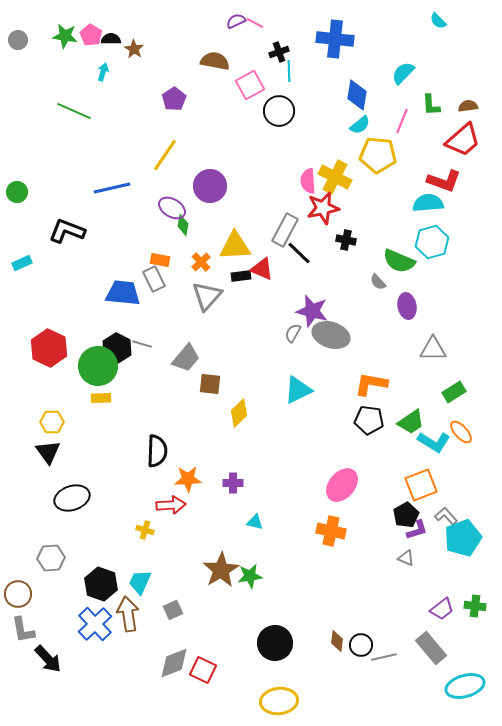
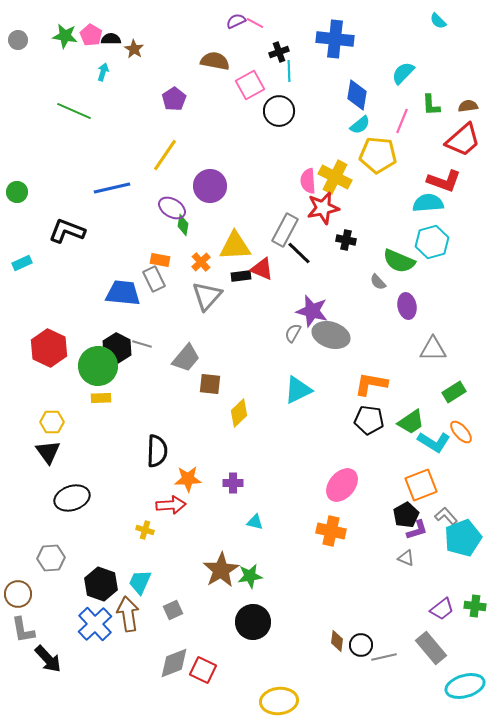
black circle at (275, 643): moved 22 px left, 21 px up
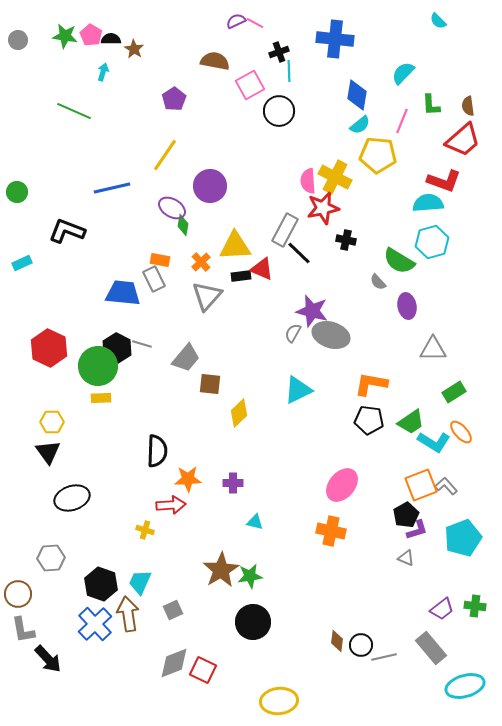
brown semicircle at (468, 106): rotated 90 degrees counterclockwise
green semicircle at (399, 261): rotated 8 degrees clockwise
gray L-shape at (446, 516): moved 30 px up
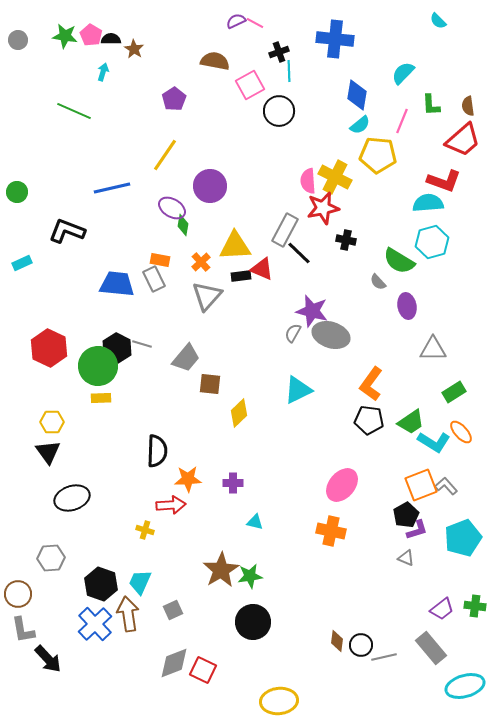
blue trapezoid at (123, 293): moved 6 px left, 9 px up
orange L-shape at (371, 384): rotated 64 degrees counterclockwise
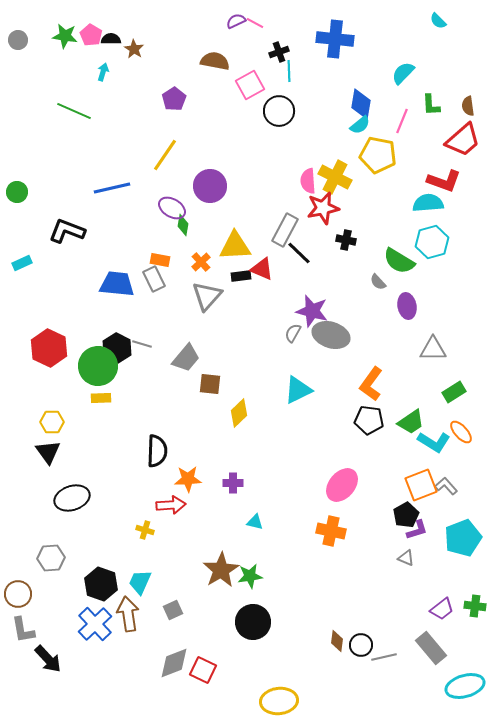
blue diamond at (357, 95): moved 4 px right, 9 px down
yellow pentagon at (378, 155): rotated 6 degrees clockwise
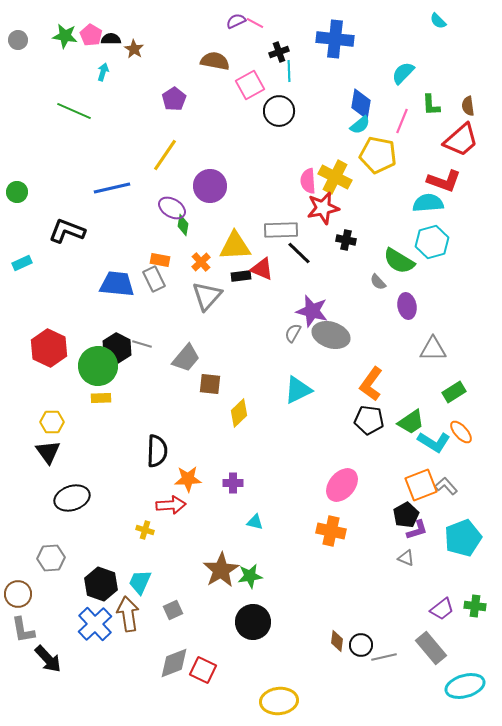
red trapezoid at (463, 140): moved 2 px left
gray rectangle at (285, 230): moved 4 px left; rotated 60 degrees clockwise
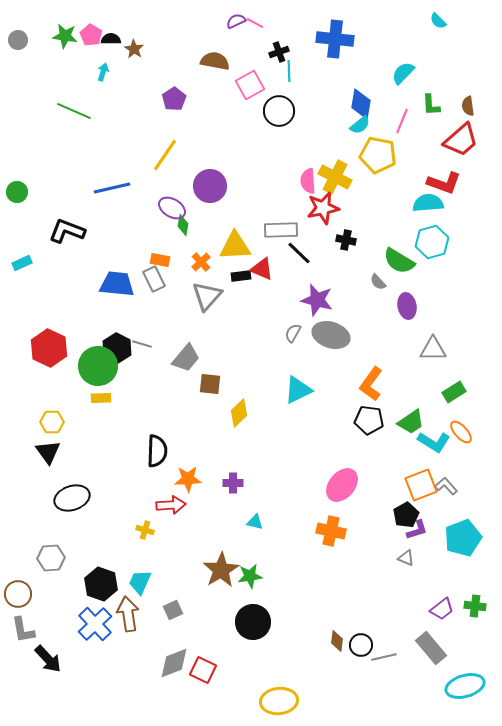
red L-shape at (444, 181): moved 2 px down
purple star at (312, 311): moved 5 px right, 11 px up
